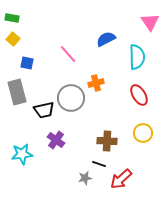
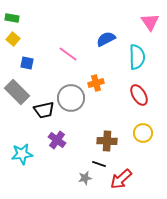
pink line: rotated 12 degrees counterclockwise
gray rectangle: rotated 30 degrees counterclockwise
purple cross: moved 1 px right
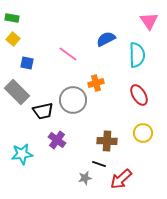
pink triangle: moved 1 px left, 1 px up
cyan semicircle: moved 2 px up
gray circle: moved 2 px right, 2 px down
black trapezoid: moved 1 px left, 1 px down
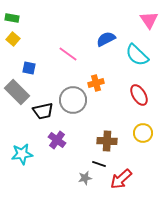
pink triangle: moved 1 px up
cyan semicircle: rotated 135 degrees clockwise
blue square: moved 2 px right, 5 px down
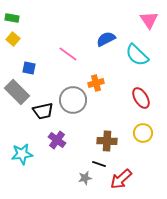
red ellipse: moved 2 px right, 3 px down
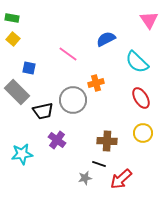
cyan semicircle: moved 7 px down
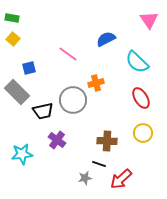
blue square: rotated 24 degrees counterclockwise
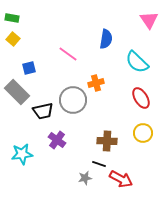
blue semicircle: rotated 126 degrees clockwise
red arrow: rotated 110 degrees counterclockwise
